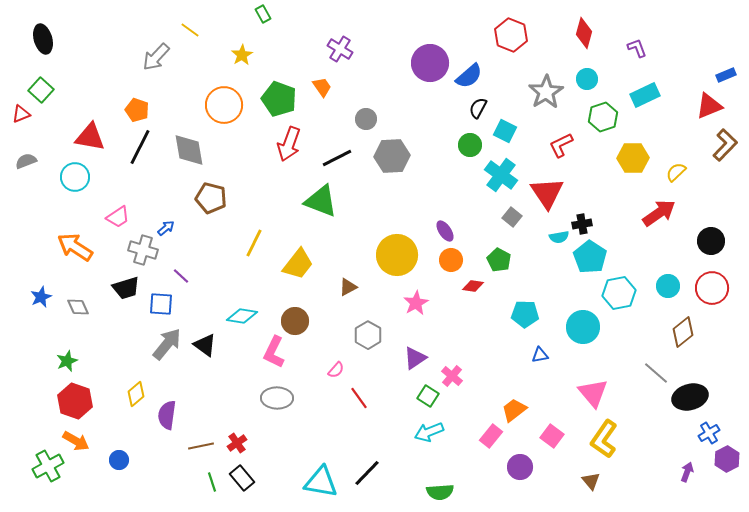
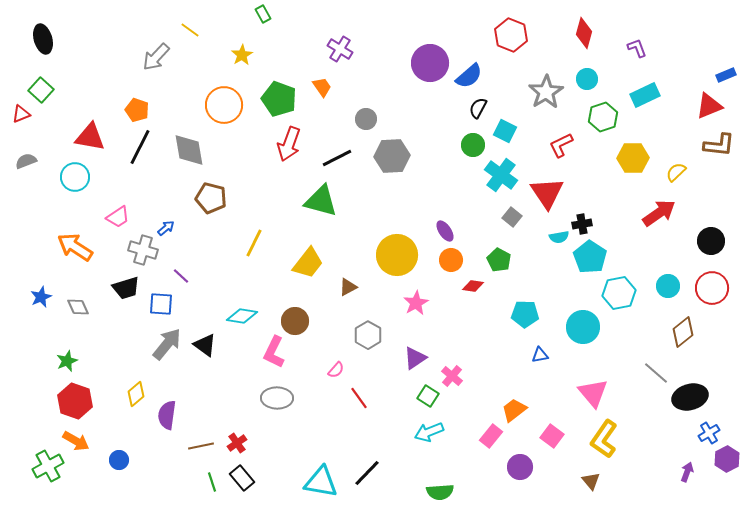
green circle at (470, 145): moved 3 px right
brown L-shape at (725, 145): moved 6 px left; rotated 52 degrees clockwise
green triangle at (321, 201): rotated 6 degrees counterclockwise
yellow trapezoid at (298, 264): moved 10 px right, 1 px up
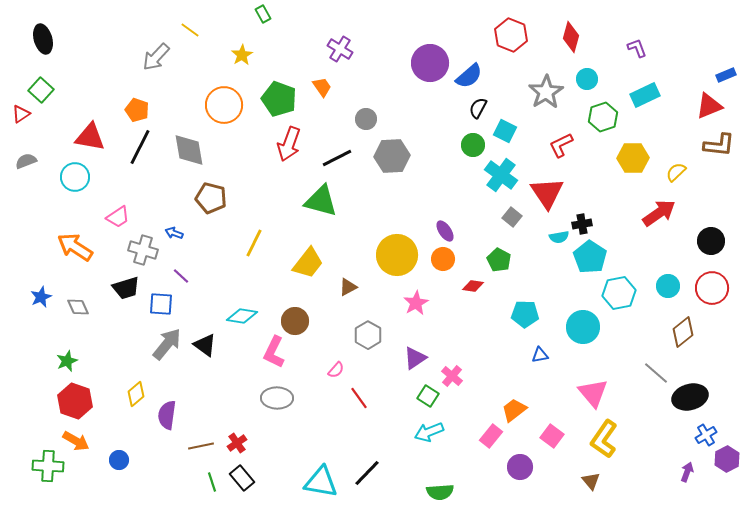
red diamond at (584, 33): moved 13 px left, 4 px down
red triangle at (21, 114): rotated 12 degrees counterclockwise
blue arrow at (166, 228): moved 8 px right, 5 px down; rotated 120 degrees counterclockwise
orange circle at (451, 260): moved 8 px left, 1 px up
blue cross at (709, 433): moved 3 px left, 2 px down
green cross at (48, 466): rotated 32 degrees clockwise
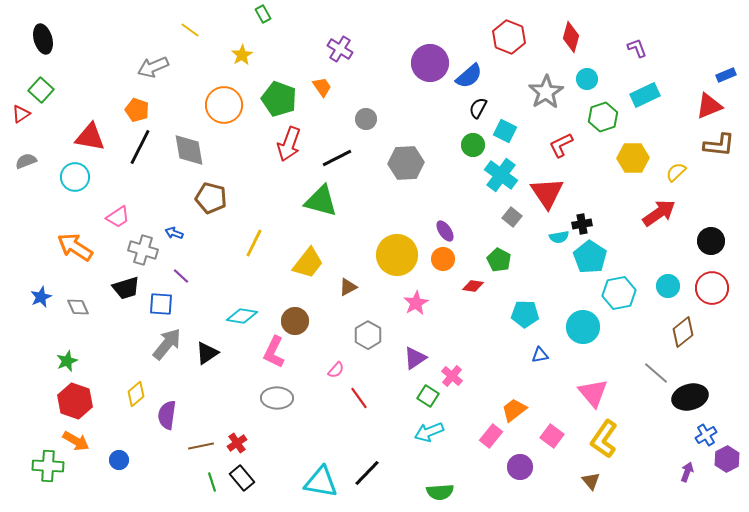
red hexagon at (511, 35): moved 2 px left, 2 px down
gray arrow at (156, 57): moved 3 px left, 10 px down; rotated 24 degrees clockwise
gray hexagon at (392, 156): moved 14 px right, 7 px down
black triangle at (205, 345): moved 2 px right, 8 px down; rotated 50 degrees clockwise
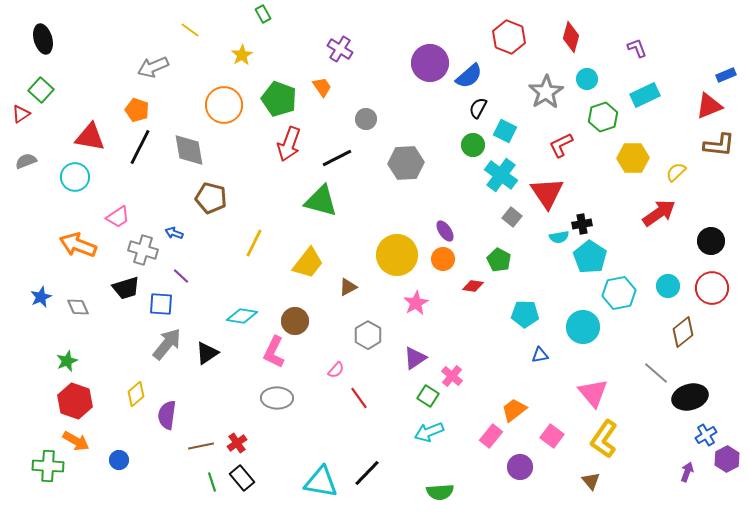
orange arrow at (75, 247): moved 3 px right, 2 px up; rotated 12 degrees counterclockwise
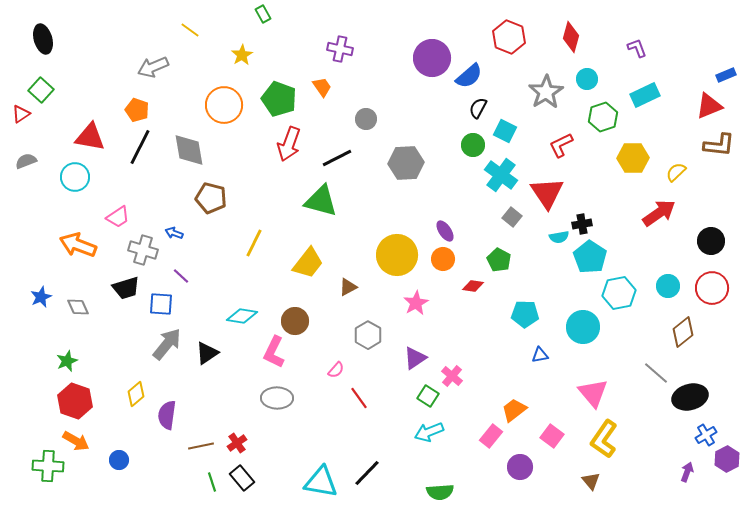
purple cross at (340, 49): rotated 20 degrees counterclockwise
purple circle at (430, 63): moved 2 px right, 5 px up
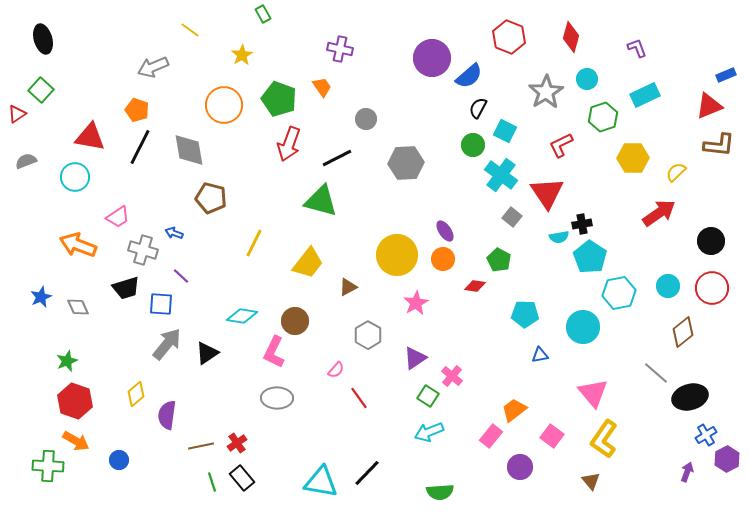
red triangle at (21, 114): moved 4 px left
red diamond at (473, 286): moved 2 px right
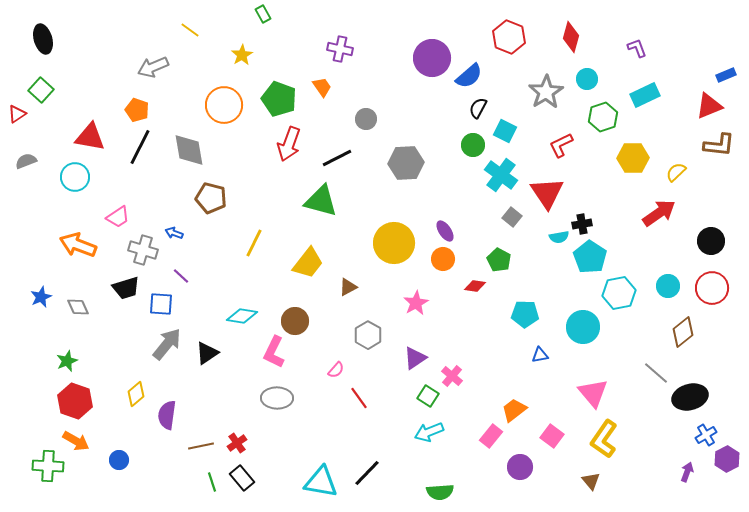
yellow circle at (397, 255): moved 3 px left, 12 px up
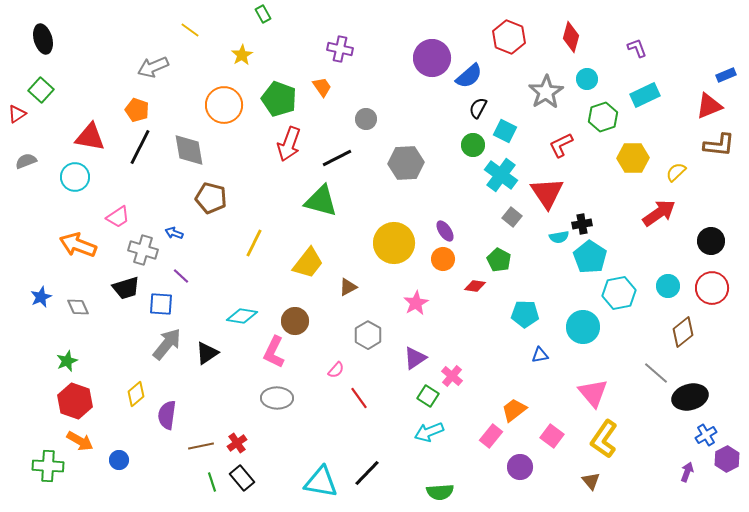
orange arrow at (76, 441): moved 4 px right
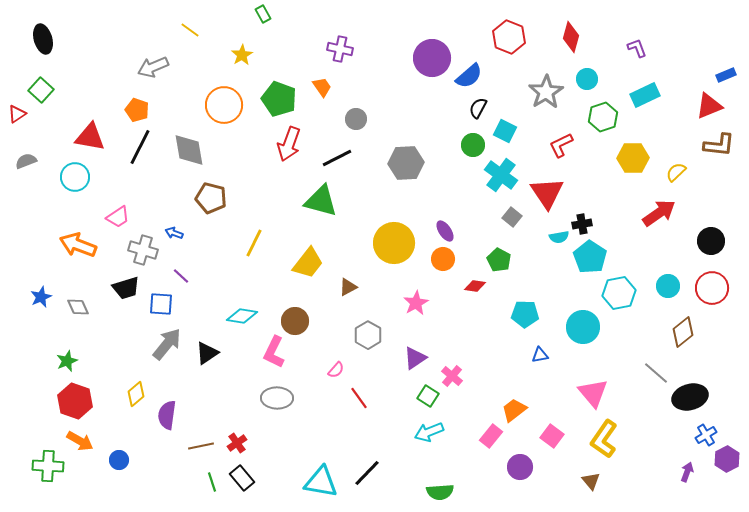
gray circle at (366, 119): moved 10 px left
